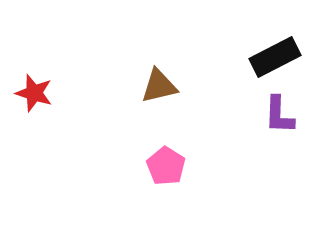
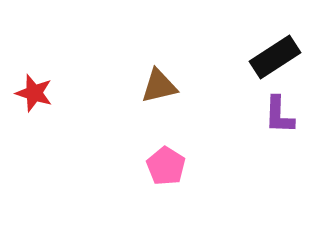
black rectangle: rotated 6 degrees counterclockwise
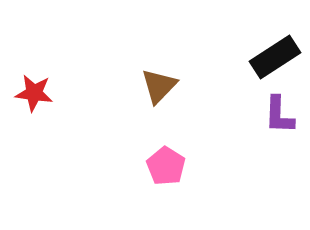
brown triangle: rotated 33 degrees counterclockwise
red star: rotated 9 degrees counterclockwise
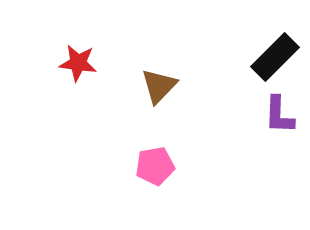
black rectangle: rotated 12 degrees counterclockwise
red star: moved 44 px right, 30 px up
pink pentagon: moved 11 px left; rotated 30 degrees clockwise
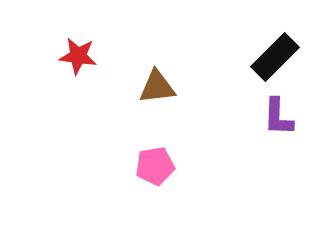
red star: moved 7 px up
brown triangle: moved 2 px left, 1 px down; rotated 39 degrees clockwise
purple L-shape: moved 1 px left, 2 px down
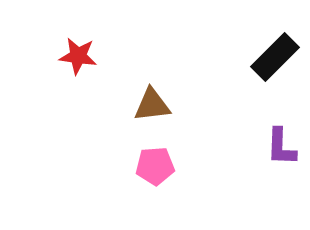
brown triangle: moved 5 px left, 18 px down
purple L-shape: moved 3 px right, 30 px down
pink pentagon: rotated 6 degrees clockwise
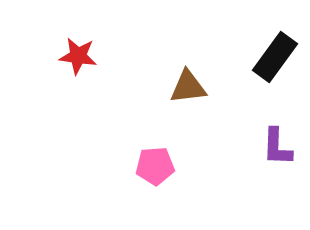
black rectangle: rotated 9 degrees counterclockwise
brown triangle: moved 36 px right, 18 px up
purple L-shape: moved 4 px left
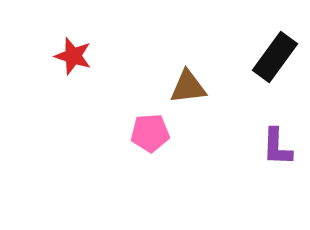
red star: moved 5 px left; rotated 9 degrees clockwise
pink pentagon: moved 5 px left, 33 px up
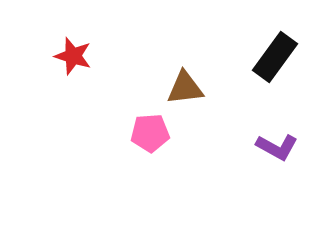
brown triangle: moved 3 px left, 1 px down
purple L-shape: rotated 63 degrees counterclockwise
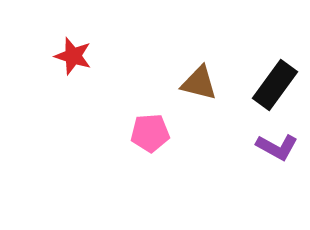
black rectangle: moved 28 px down
brown triangle: moved 14 px right, 5 px up; rotated 21 degrees clockwise
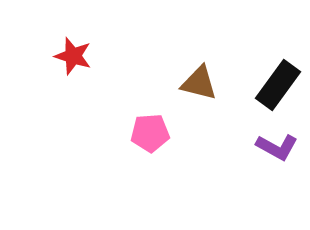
black rectangle: moved 3 px right
